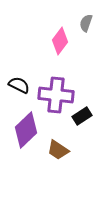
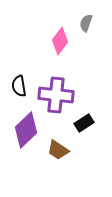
black semicircle: moved 1 px down; rotated 125 degrees counterclockwise
black rectangle: moved 2 px right, 7 px down
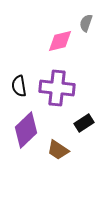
pink diamond: rotated 40 degrees clockwise
purple cross: moved 1 px right, 7 px up
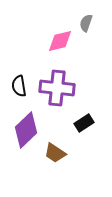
brown trapezoid: moved 3 px left, 3 px down
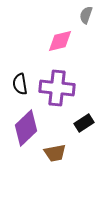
gray semicircle: moved 8 px up
black semicircle: moved 1 px right, 2 px up
purple diamond: moved 2 px up
brown trapezoid: rotated 45 degrees counterclockwise
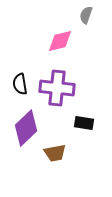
black rectangle: rotated 42 degrees clockwise
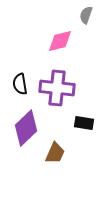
brown trapezoid: rotated 55 degrees counterclockwise
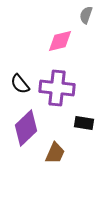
black semicircle: rotated 30 degrees counterclockwise
